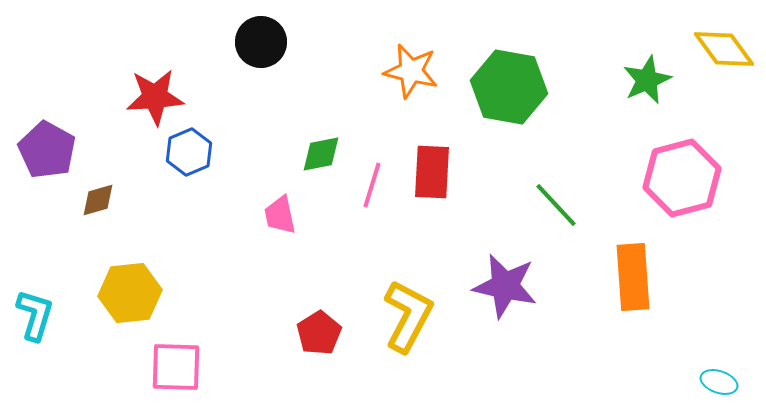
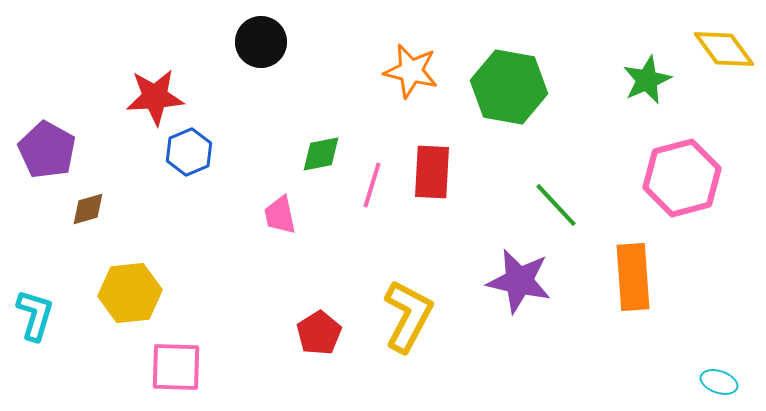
brown diamond: moved 10 px left, 9 px down
purple star: moved 14 px right, 5 px up
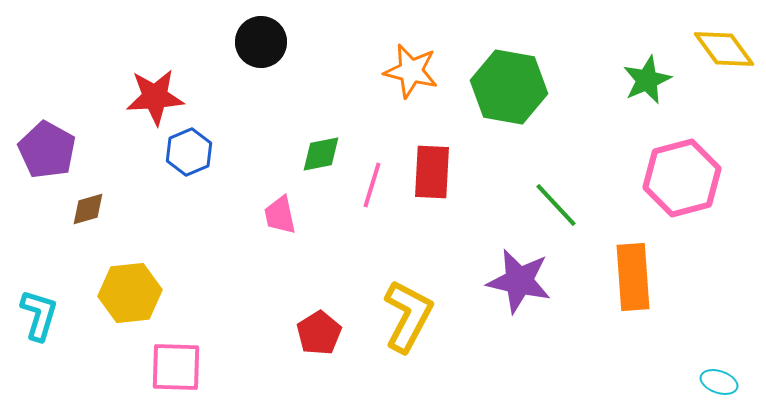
cyan L-shape: moved 4 px right
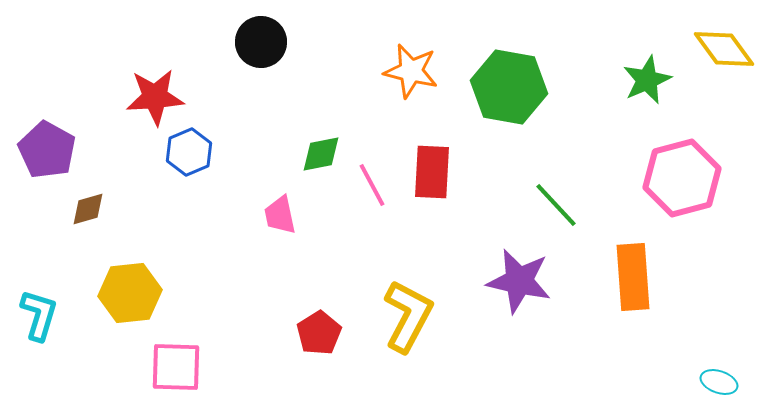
pink line: rotated 45 degrees counterclockwise
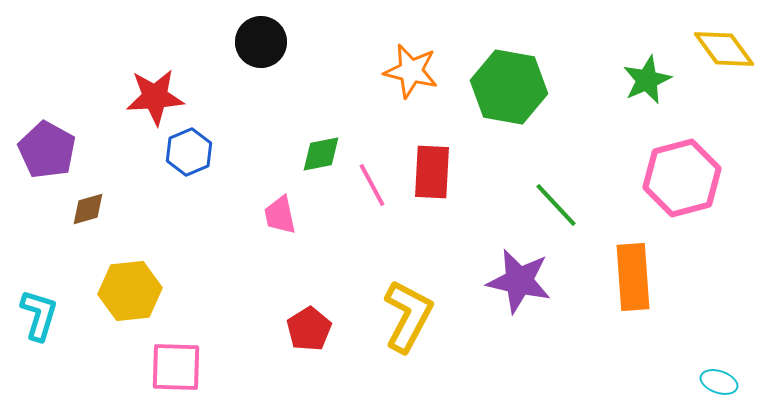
yellow hexagon: moved 2 px up
red pentagon: moved 10 px left, 4 px up
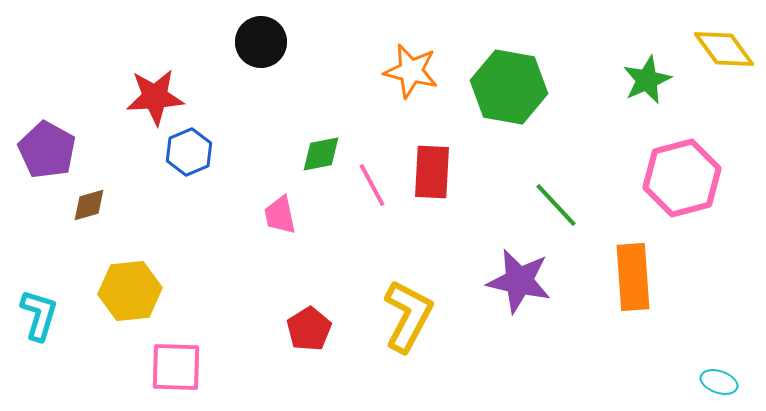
brown diamond: moved 1 px right, 4 px up
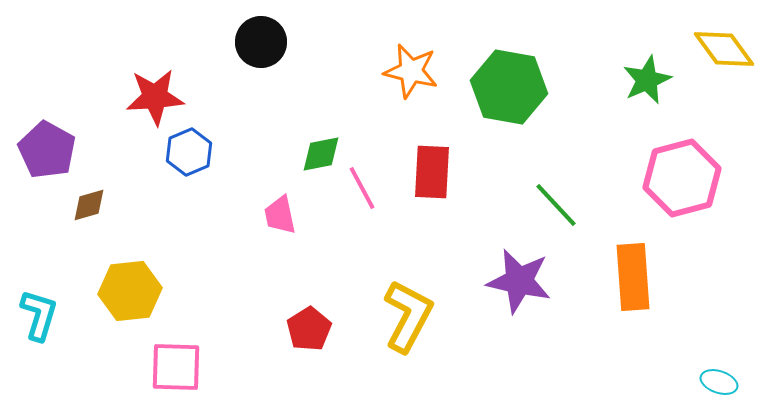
pink line: moved 10 px left, 3 px down
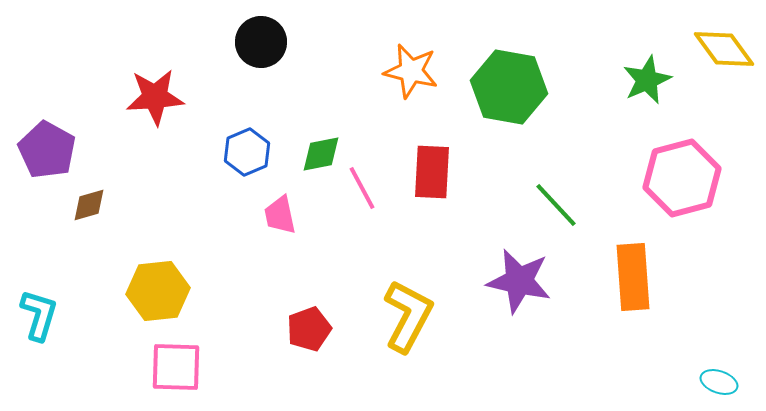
blue hexagon: moved 58 px right
yellow hexagon: moved 28 px right
red pentagon: rotated 12 degrees clockwise
